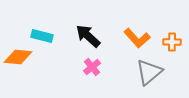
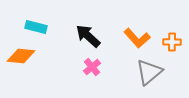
cyan rectangle: moved 6 px left, 9 px up
orange diamond: moved 3 px right, 1 px up
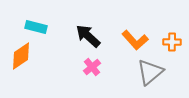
orange L-shape: moved 2 px left, 2 px down
orange diamond: rotated 40 degrees counterclockwise
gray triangle: moved 1 px right
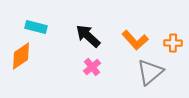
orange cross: moved 1 px right, 1 px down
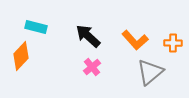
orange diamond: rotated 12 degrees counterclockwise
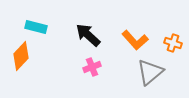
black arrow: moved 1 px up
orange cross: rotated 18 degrees clockwise
pink cross: rotated 18 degrees clockwise
